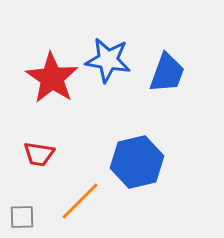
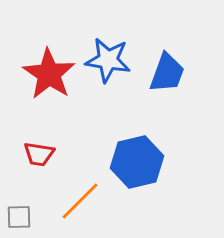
red star: moved 3 px left, 4 px up
gray square: moved 3 px left
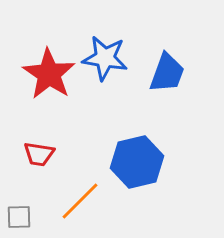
blue star: moved 3 px left, 2 px up
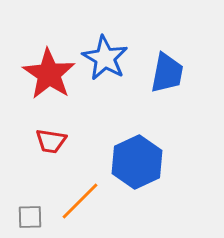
blue star: rotated 21 degrees clockwise
blue trapezoid: rotated 9 degrees counterclockwise
red trapezoid: moved 12 px right, 13 px up
blue hexagon: rotated 12 degrees counterclockwise
gray square: moved 11 px right
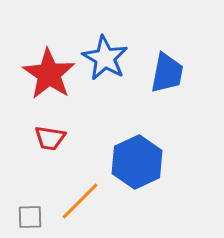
red trapezoid: moved 1 px left, 3 px up
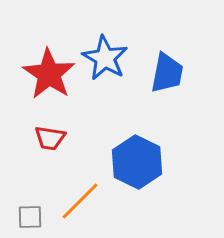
blue hexagon: rotated 9 degrees counterclockwise
